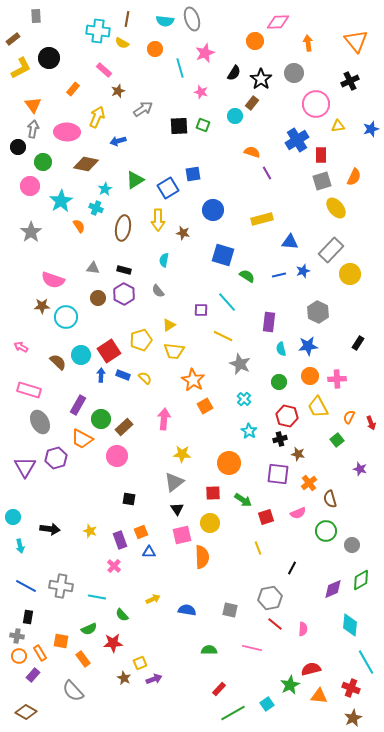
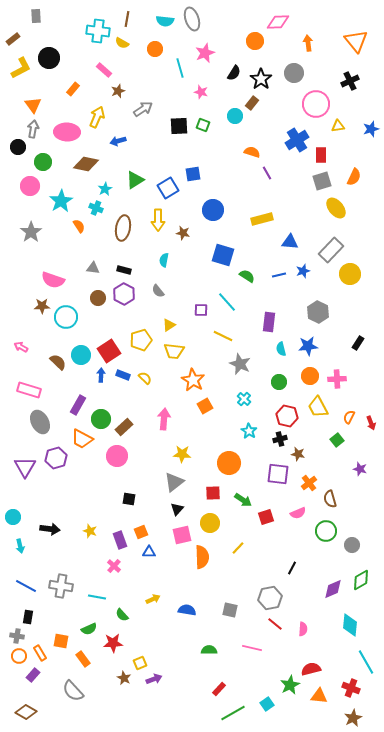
black triangle at (177, 509): rotated 16 degrees clockwise
yellow line at (258, 548): moved 20 px left; rotated 64 degrees clockwise
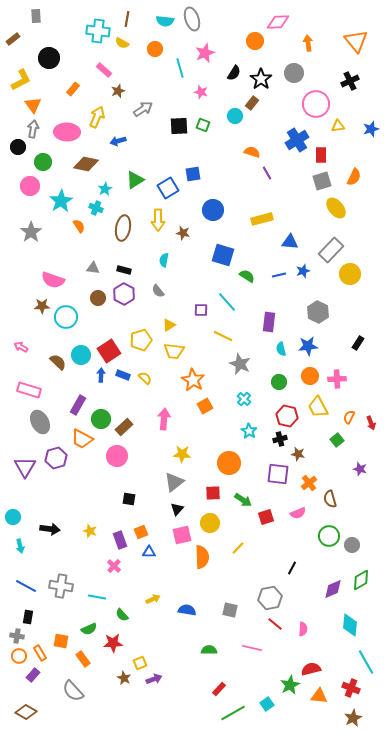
yellow L-shape at (21, 68): moved 12 px down
green circle at (326, 531): moved 3 px right, 5 px down
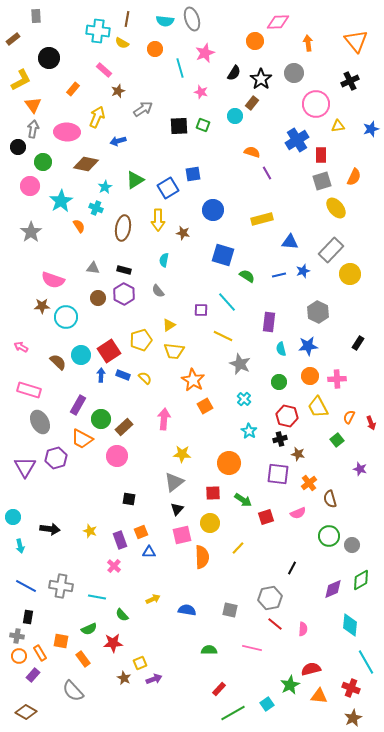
cyan star at (105, 189): moved 2 px up
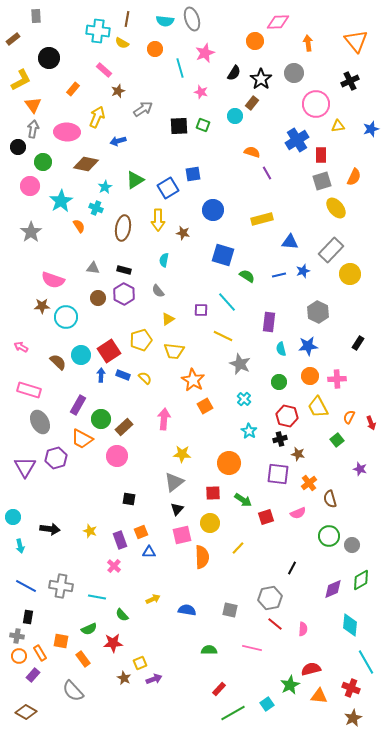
yellow triangle at (169, 325): moved 1 px left, 6 px up
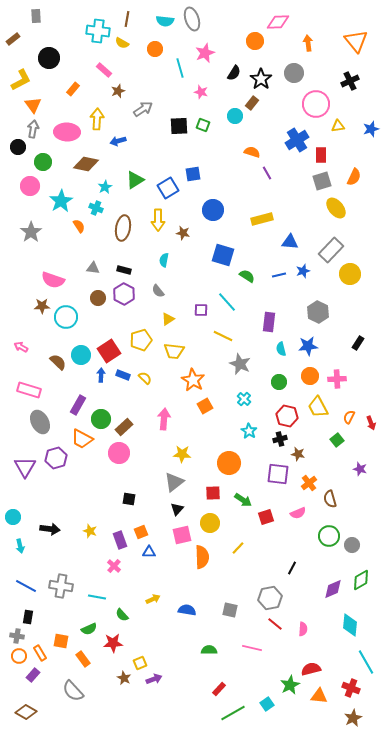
yellow arrow at (97, 117): moved 2 px down; rotated 20 degrees counterclockwise
pink circle at (117, 456): moved 2 px right, 3 px up
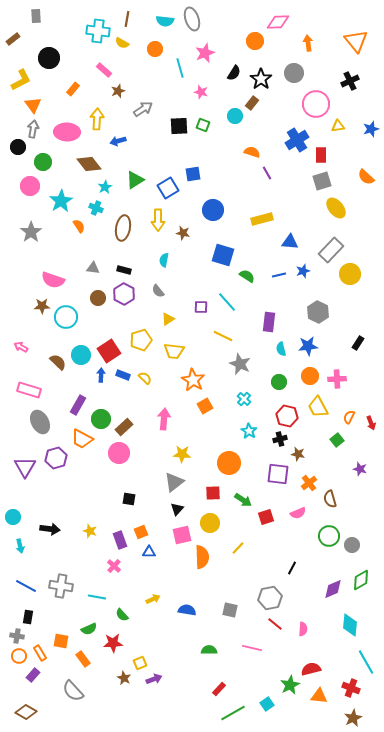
brown diamond at (86, 164): moved 3 px right; rotated 40 degrees clockwise
orange semicircle at (354, 177): moved 12 px right; rotated 108 degrees clockwise
purple square at (201, 310): moved 3 px up
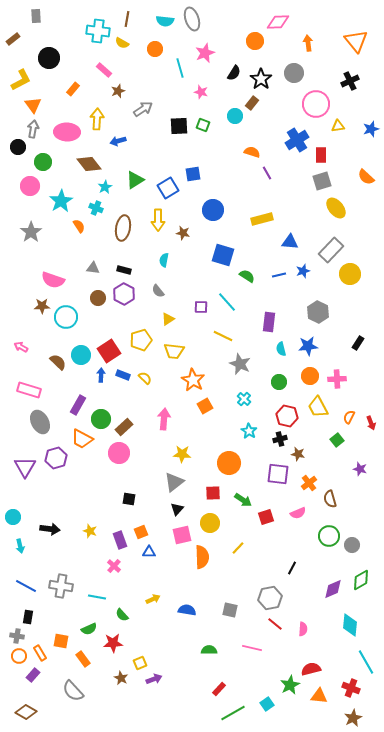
brown star at (124, 678): moved 3 px left
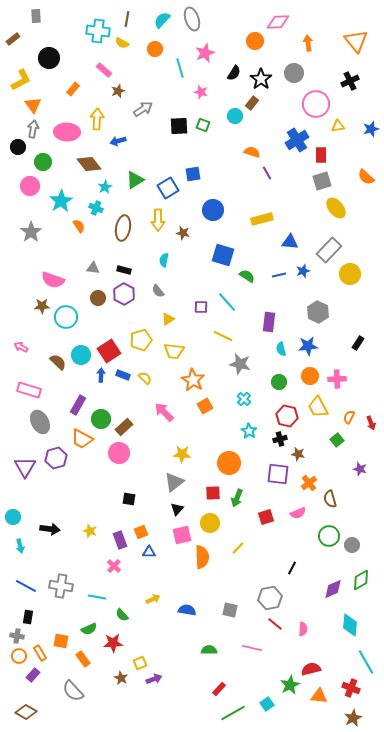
cyan semicircle at (165, 21): moved 3 px left, 1 px up; rotated 126 degrees clockwise
gray rectangle at (331, 250): moved 2 px left
gray star at (240, 364): rotated 10 degrees counterclockwise
pink arrow at (164, 419): moved 7 px up; rotated 50 degrees counterclockwise
green arrow at (243, 500): moved 6 px left, 2 px up; rotated 78 degrees clockwise
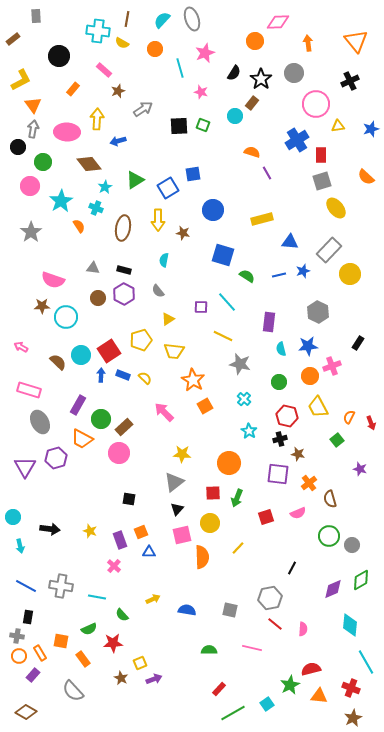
black circle at (49, 58): moved 10 px right, 2 px up
pink cross at (337, 379): moved 5 px left, 13 px up; rotated 18 degrees counterclockwise
